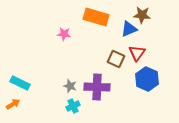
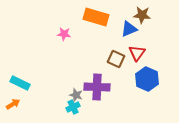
gray star: moved 6 px right, 9 px down
cyan cross: moved 1 px down
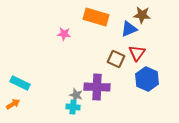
cyan cross: rotated 32 degrees clockwise
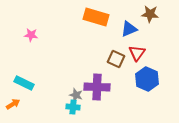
brown star: moved 8 px right, 1 px up
pink star: moved 33 px left, 1 px down
cyan rectangle: moved 4 px right
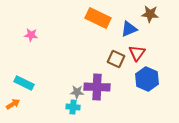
orange rectangle: moved 2 px right, 1 px down; rotated 10 degrees clockwise
gray star: moved 1 px right, 3 px up; rotated 16 degrees counterclockwise
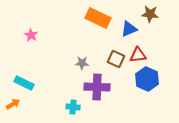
pink star: rotated 24 degrees clockwise
red triangle: moved 1 px right, 2 px down; rotated 48 degrees clockwise
gray star: moved 5 px right, 29 px up
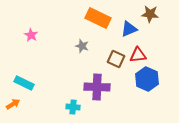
gray star: moved 17 px up; rotated 16 degrees clockwise
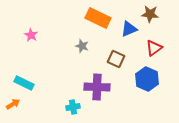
red triangle: moved 16 px right, 7 px up; rotated 30 degrees counterclockwise
cyan cross: rotated 16 degrees counterclockwise
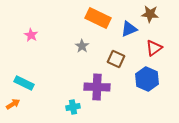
gray star: rotated 16 degrees clockwise
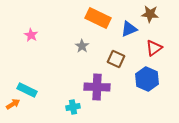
cyan rectangle: moved 3 px right, 7 px down
